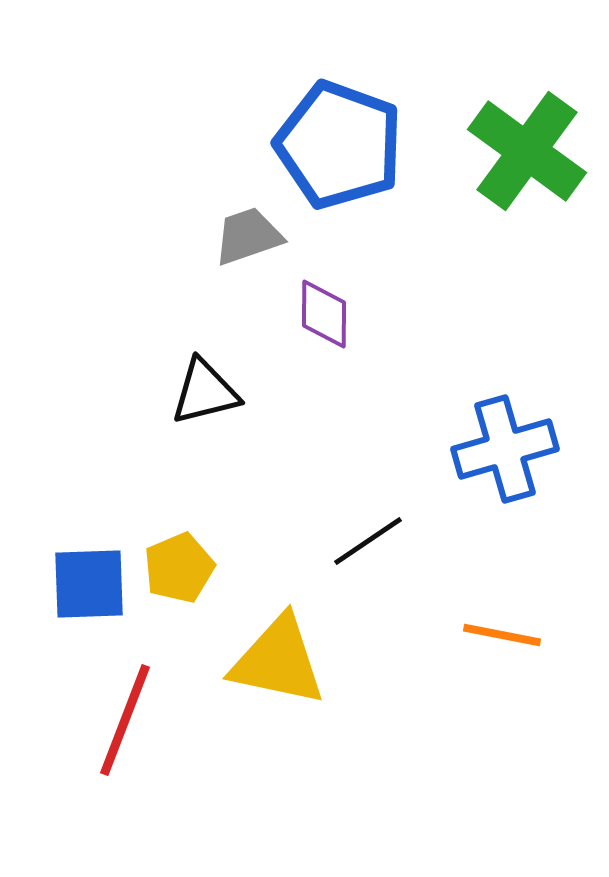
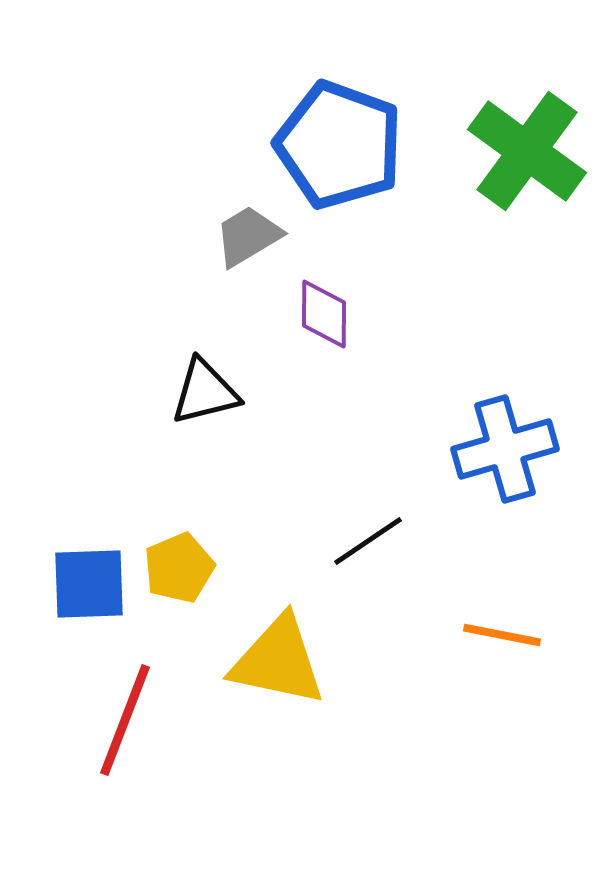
gray trapezoid: rotated 12 degrees counterclockwise
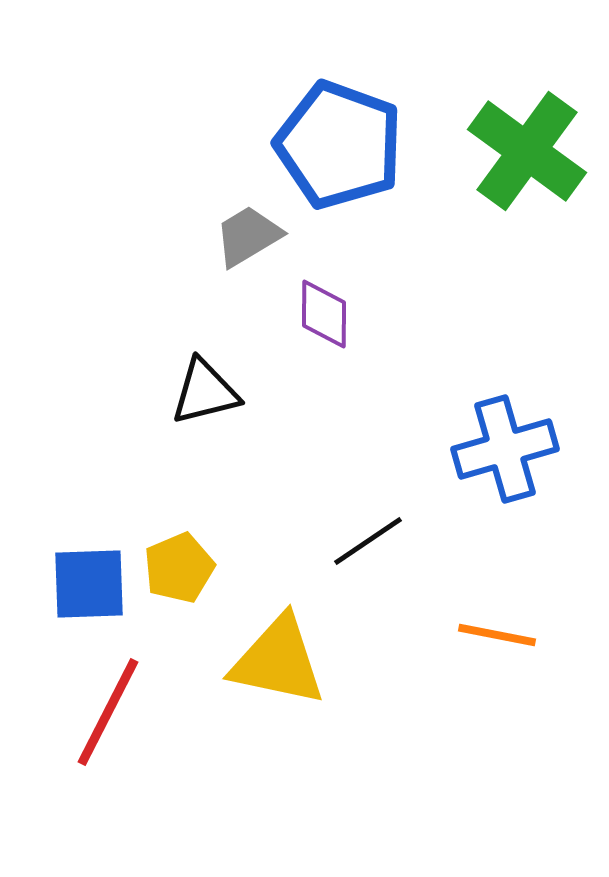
orange line: moved 5 px left
red line: moved 17 px left, 8 px up; rotated 6 degrees clockwise
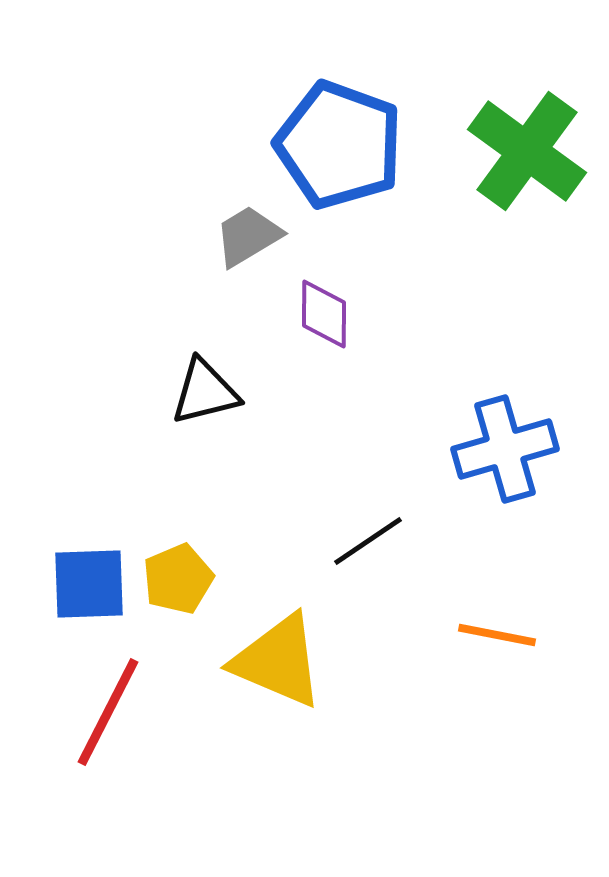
yellow pentagon: moved 1 px left, 11 px down
yellow triangle: rotated 11 degrees clockwise
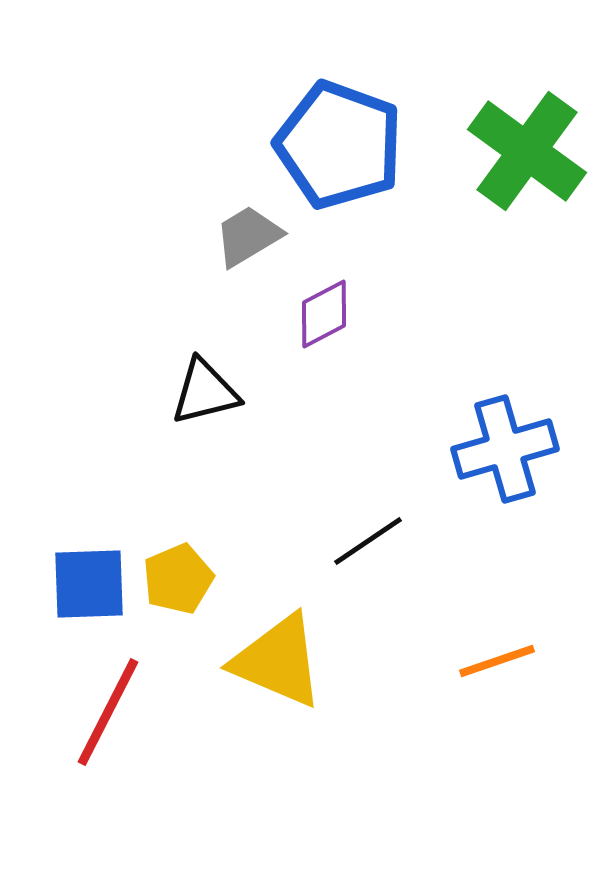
purple diamond: rotated 62 degrees clockwise
orange line: moved 26 px down; rotated 30 degrees counterclockwise
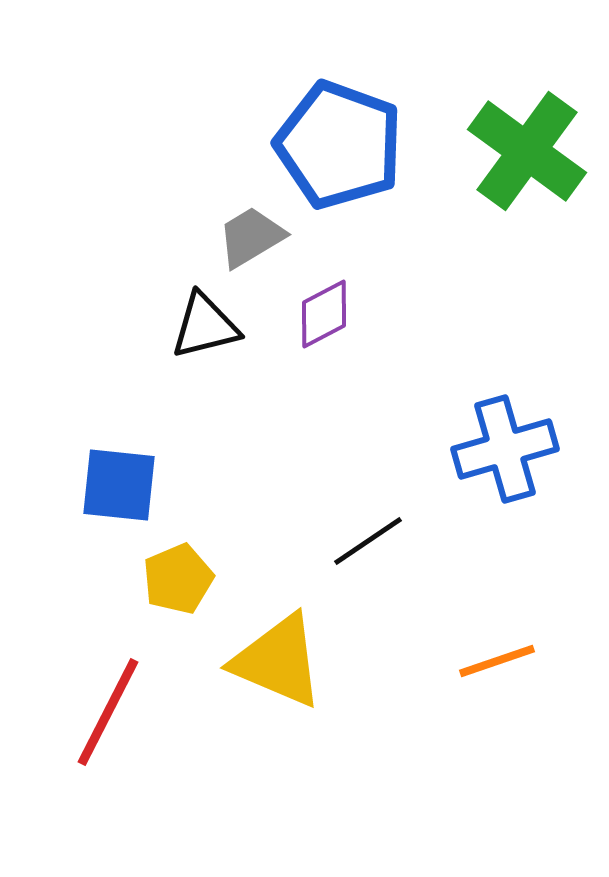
gray trapezoid: moved 3 px right, 1 px down
black triangle: moved 66 px up
blue square: moved 30 px right, 99 px up; rotated 8 degrees clockwise
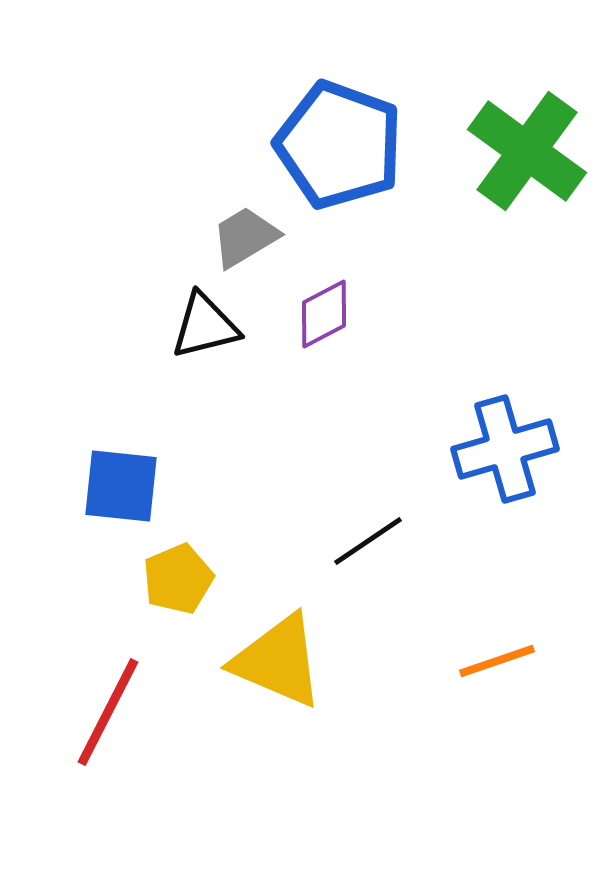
gray trapezoid: moved 6 px left
blue square: moved 2 px right, 1 px down
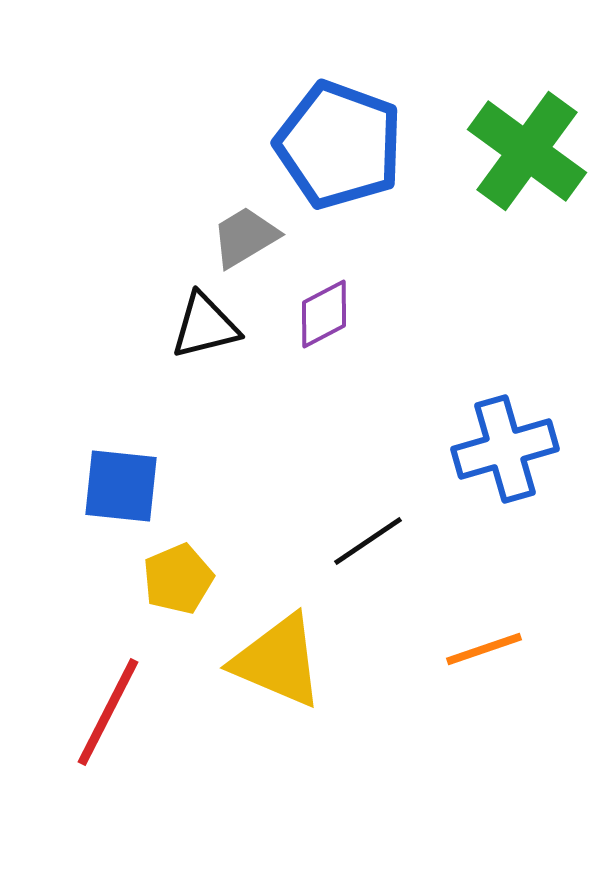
orange line: moved 13 px left, 12 px up
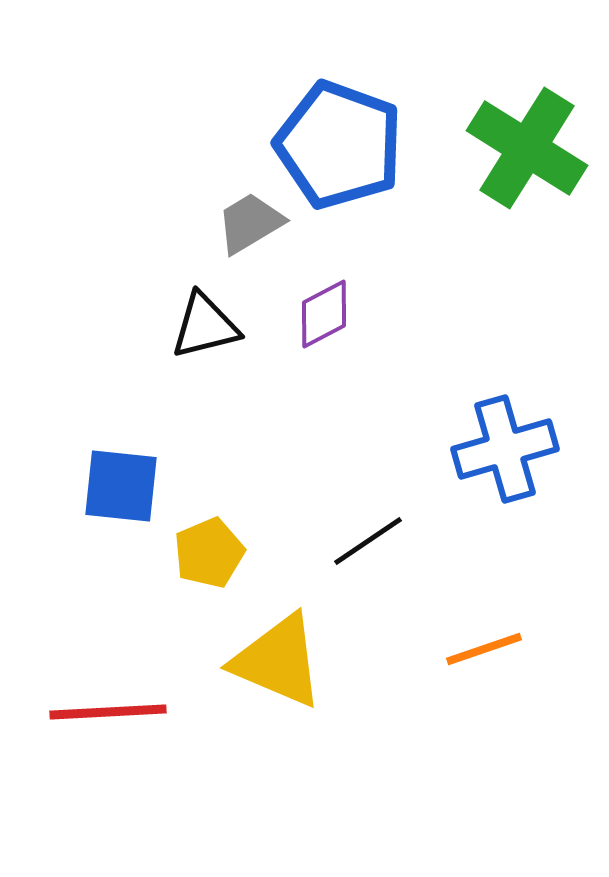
green cross: moved 3 px up; rotated 4 degrees counterclockwise
gray trapezoid: moved 5 px right, 14 px up
yellow pentagon: moved 31 px right, 26 px up
red line: rotated 60 degrees clockwise
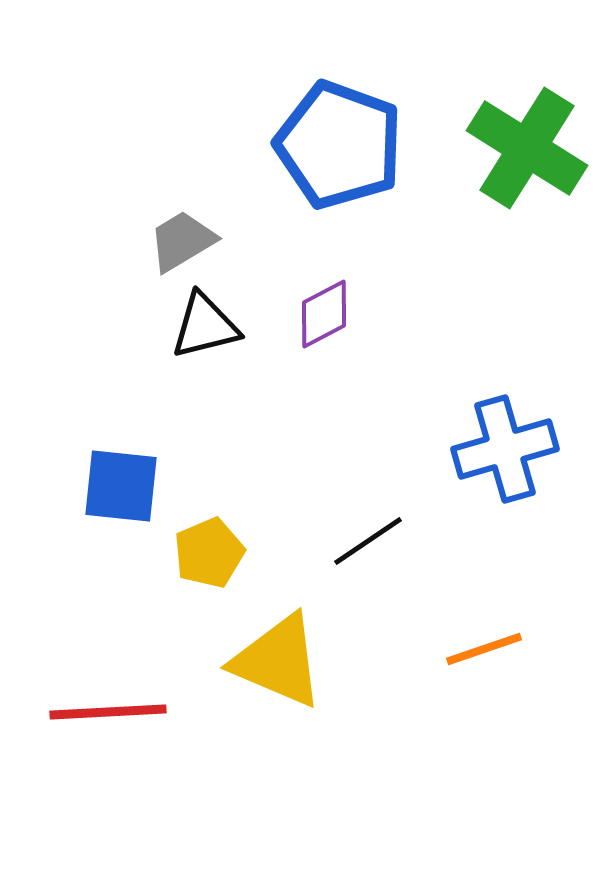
gray trapezoid: moved 68 px left, 18 px down
